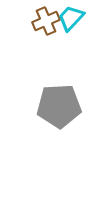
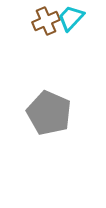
gray pentagon: moved 10 px left, 7 px down; rotated 27 degrees clockwise
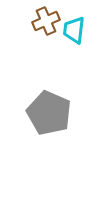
cyan trapezoid: moved 3 px right, 12 px down; rotated 36 degrees counterclockwise
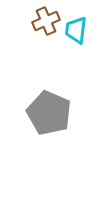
cyan trapezoid: moved 2 px right
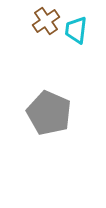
brown cross: rotated 12 degrees counterclockwise
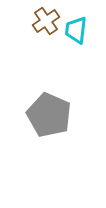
gray pentagon: moved 2 px down
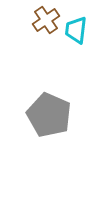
brown cross: moved 1 px up
